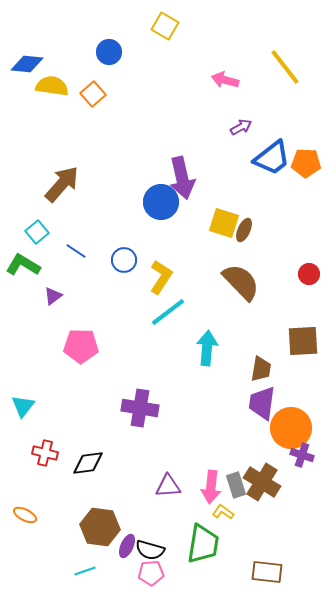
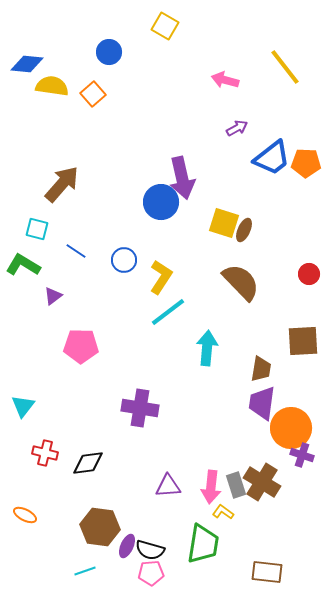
purple arrow at (241, 127): moved 4 px left, 1 px down
cyan square at (37, 232): moved 3 px up; rotated 35 degrees counterclockwise
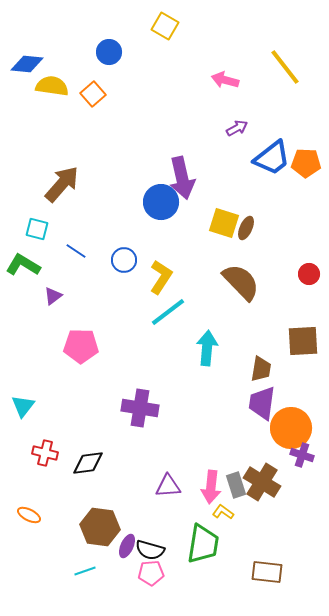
brown ellipse at (244, 230): moved 2 px right, 2 px up
orange ellipse at (25, 515): moved 4 px right
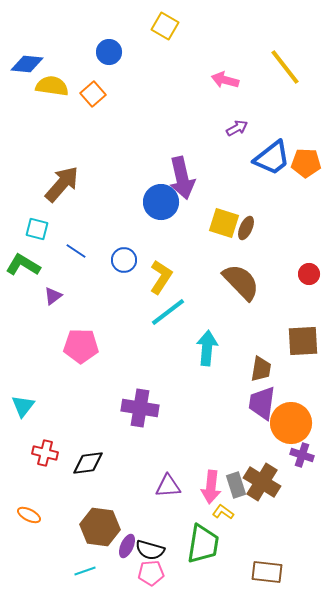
orange circle at (291, 428): moved 5 px up
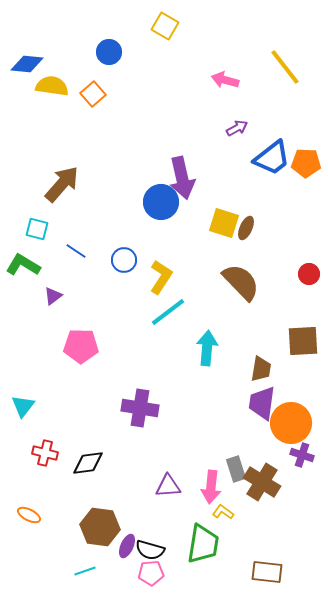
gray rectangle at (236, 485): moved 16 px up
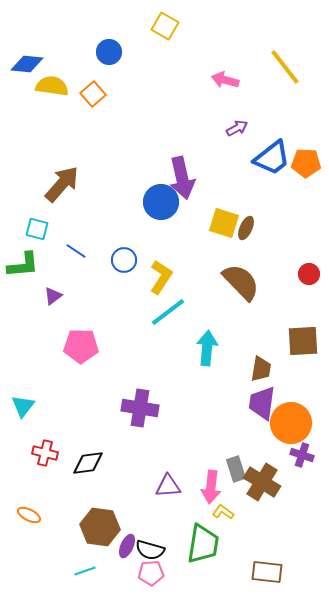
green L-shape at (23, 265): rotated 144 degrees clockwise
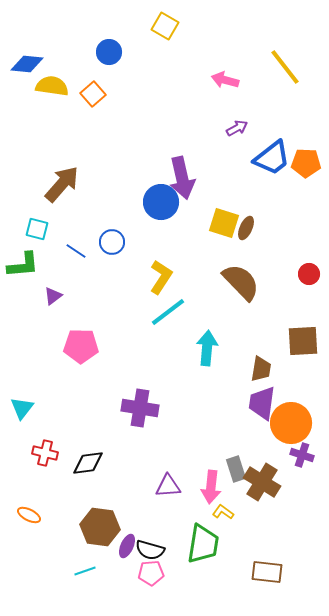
blue circle at (124, 260): moved 12 px left, 18 px up
cyan triangle at (23, 406): moved 1 px left, 2 px down
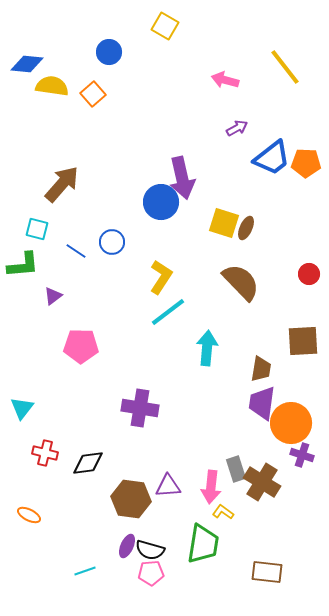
brown hexagon at (100, 527): moved 31 px right, 28 px up
